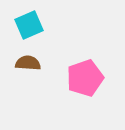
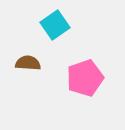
cyan square: moved 26 px right; rotated 12 degrees counterclockwise
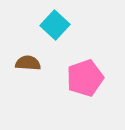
cyan square: rotated 12 degrees counterclockwise
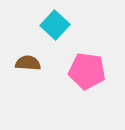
pink pentagon: moved 2 px right, 7 px up; rotated 27 degrees clockwise
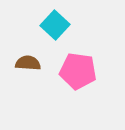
pink pentagon: moved 9 px left
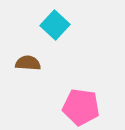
pink pentagon: moved 3 px right, 36 px down
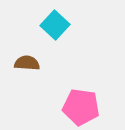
brown semicircle: moved 1 px left
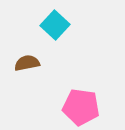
brown semicircle: rotated 15 degrees counterclockwise
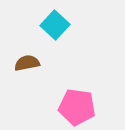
pink pentagon: moved 4 px left
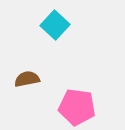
brown semicircle: moved 16 px down
